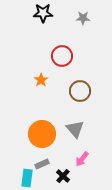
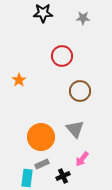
orange star: moved 22 px left
orange circle: moved 1 px left, 3 px down
black cross: rotated 24 degrees clockwise
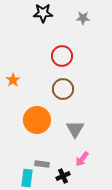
orange star: moved 6 px left
brown circle: moved 17 px left, 2 px up
gray triangle: rotated 12 degrees clockwise
orange circle: moved 4 px left, 17 px up
gray rectangle: rotated 32 degrees clockwise
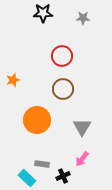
orange star: rotated 16 degrees clockwise
gray triangle: moved 7 px right, 2 px up
cyan rectangle: rotated 54 degrees counterclockwise
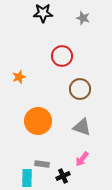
gray star: rotated 16 degrees clockwise
orange star: moved 6 px right, 3 px up
brown circle: moved 17 px right
orange circle: moved 1 px right, 1 px down
gray triangle: rotated 42 degrees counterclockwise
cyan rectangle: rotated 48 degrees clockwise
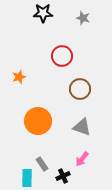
gray rectangle: rotated 48 degrees clockwise
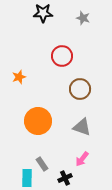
black cross: moved 2 px right, 2 px down
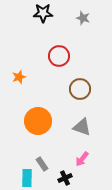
red circle: moved 3 px left
